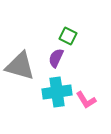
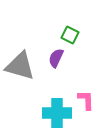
green square: moved 2 px right, 1 px up
cyan cross: moved 21 px down; rotated 8 degrees clockwise
pink L-shape: rotated 150 degrees counterclockwise
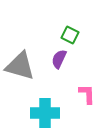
purple semicircle: moved 3 px right, 1 px down
pink L-shape: moved 1 px right, 6 px up
cyan cross: moved 12 px left
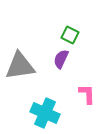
purple semicircle: moved 2 px right
gray triangle: rotated 24 degrees counterclockwise
cyan cross: rotated 24 degrees clockwise
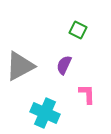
green square: moved 8 px right, 5 px up
purple semicircle: moved 3 px right, 6 px down
gray triangle: rotated 20 degrees counterclockwise
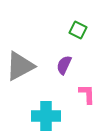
cyan cross: moved 1 px right, 3 px down; rotated 24 degrees counterclockwise
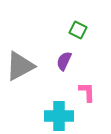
purple semicircle: moved 4 px up
pink L-shape: moved 2 px up
cyan cross: moved 13 px right
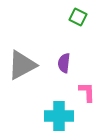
green square: moved 13 px up
purple semicircle: moved 2 px down; rotated 18 degrees counterclockwise
gray triangle: moved 2 px right, 1 px up
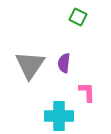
gray triangle: moved 8 px right; rotated 28 degrees counterclockwise
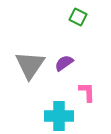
purple semicircle: rotated 48 degrees clockwise
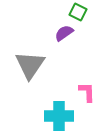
green square: moved 5 px up
purple semicircle: moved 30 px up
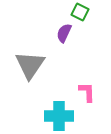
green square: moved 2 px right
purple semicircle: rotated 30 degrees counterclockwise
